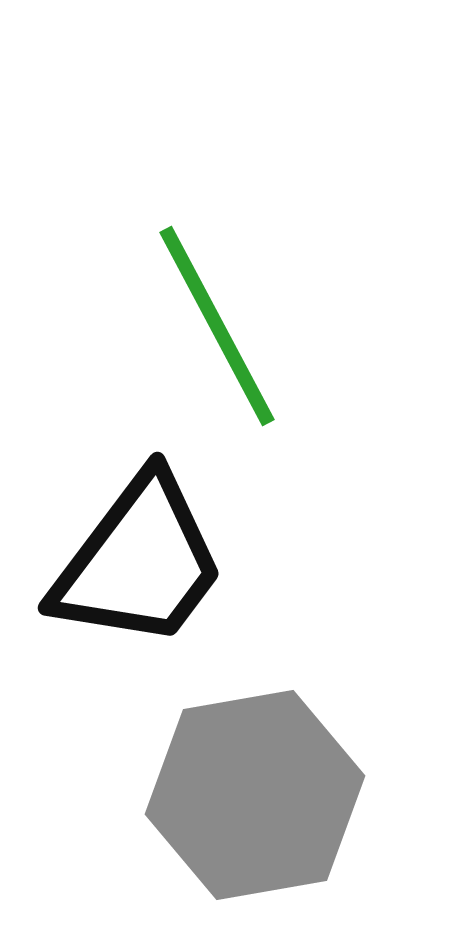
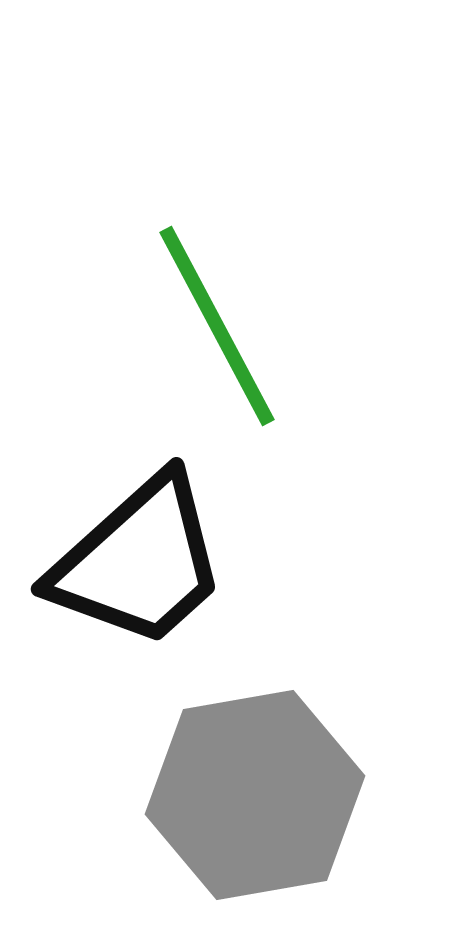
black trapezoid: rotated 11 degrees clockwise
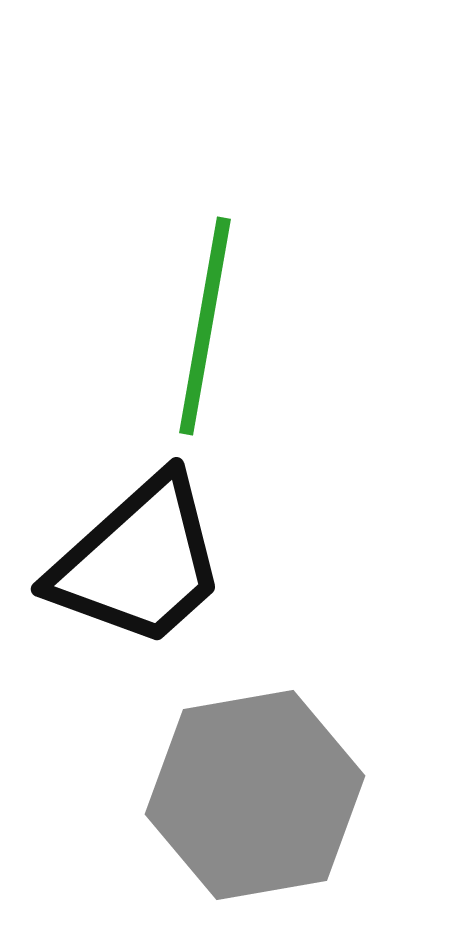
green line: moved 12 px left; rotated 38 degrees clockwise
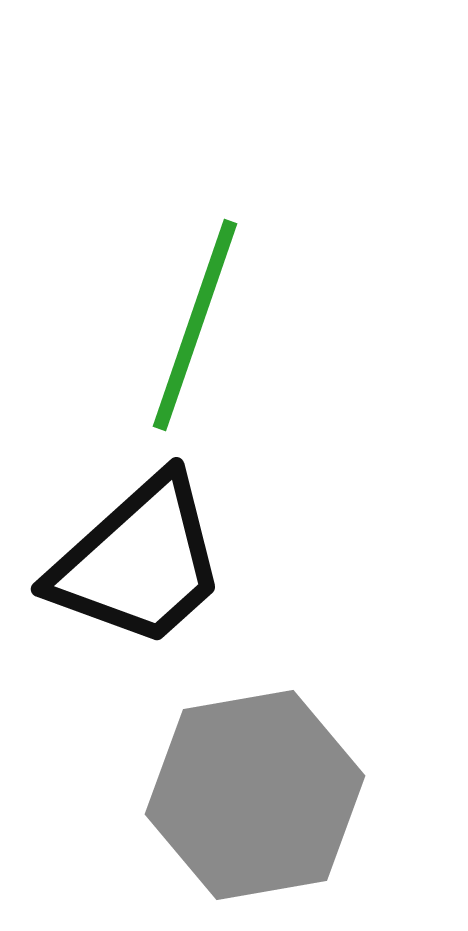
green line: moved 10 px left, 1 px up; rotated 9 degrees clockwise
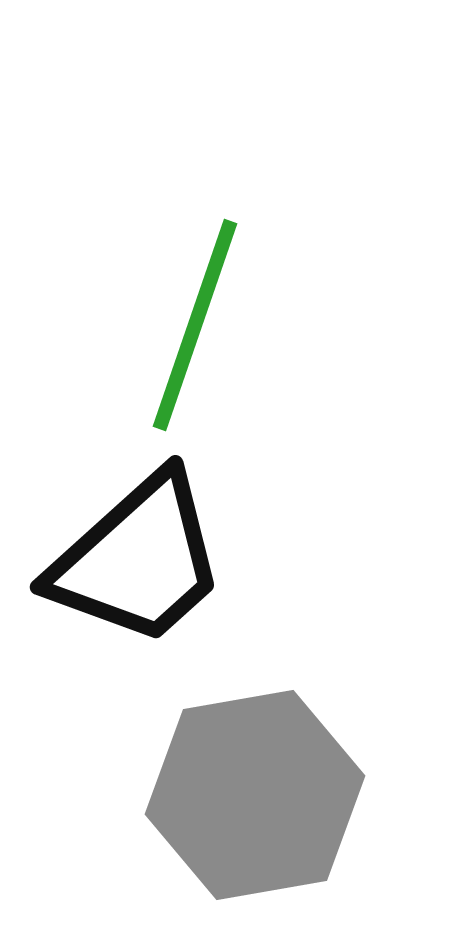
black trapezoid: moved 1 px left, 2 px up
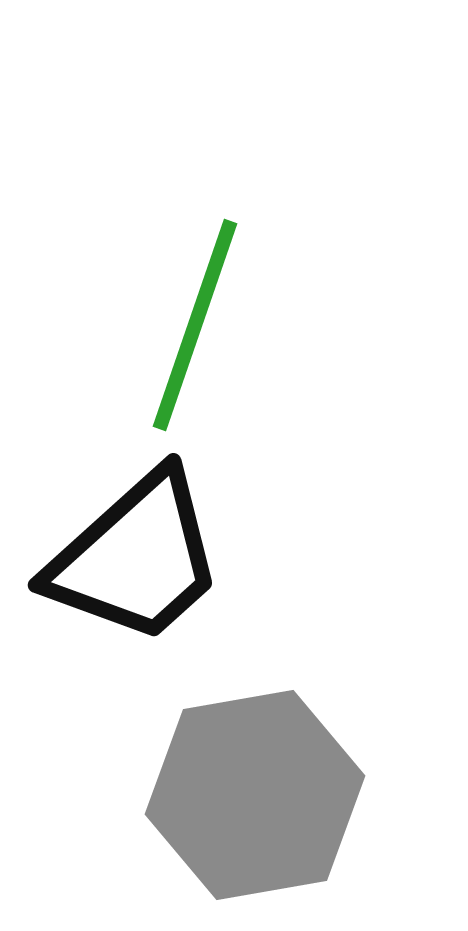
black trapezoid: moved 2 px left, 2 px up
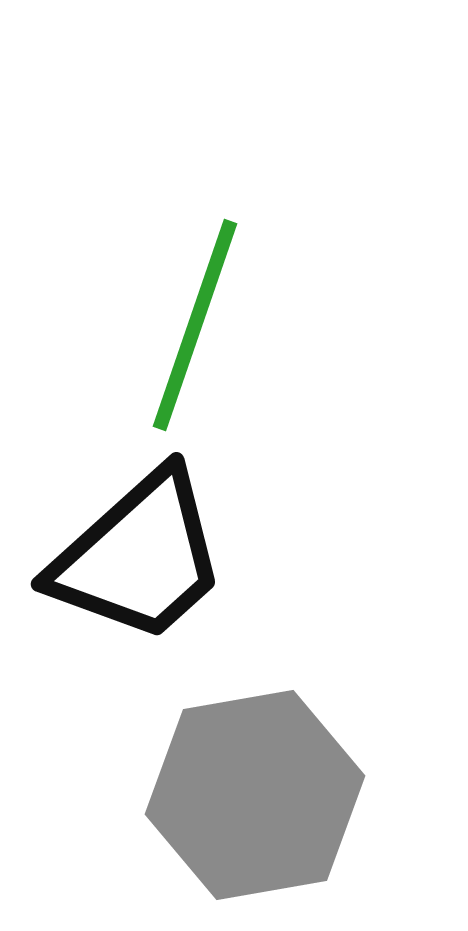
black trapezoid: moved 3 px right, 1 px up
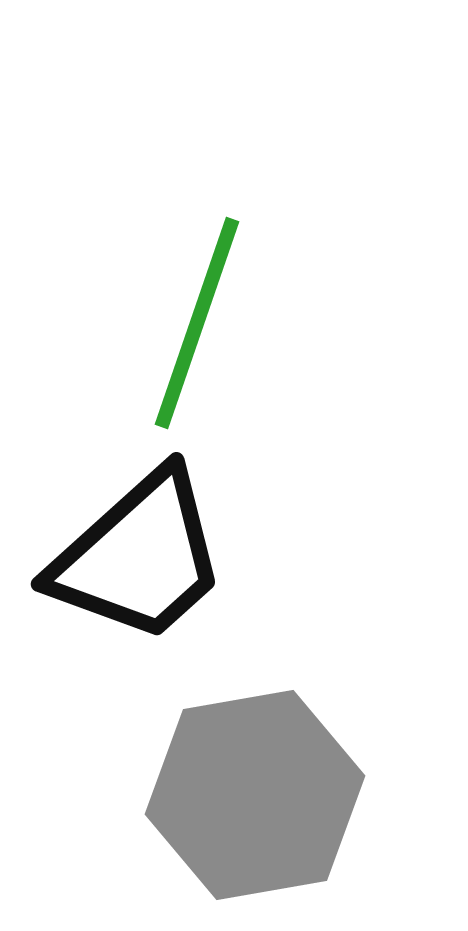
green line: moved 2 px right, 2 px up
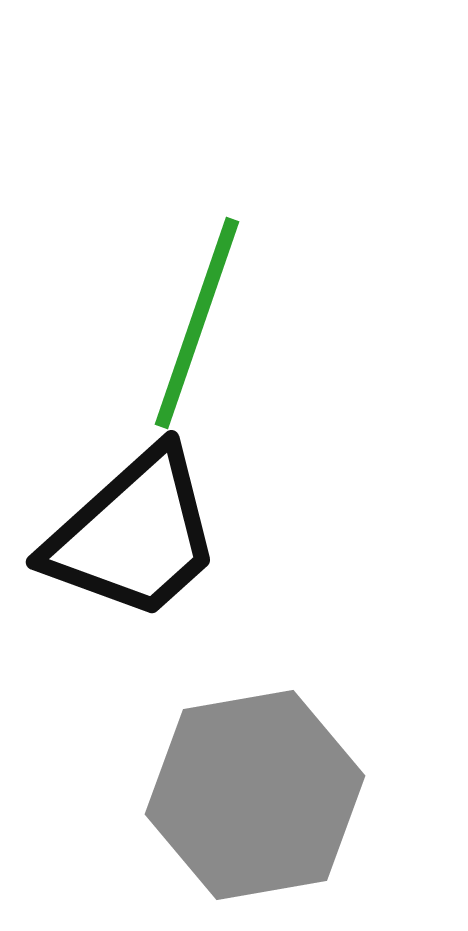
black trapezoid: moved 5 px left, 22 px up
